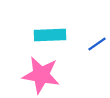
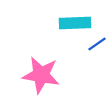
cyan rectangle: moved 25 px right, 12 px up
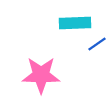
pink star: rotated 9 degrees counterclockwise
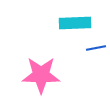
blue line: moved 1 px left, 4 px down; rotated 24 degrees clockwise
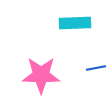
blue line: moved 20 px down
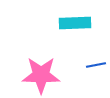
blue line: moved 3 px up
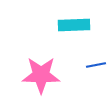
cyan rectangle: moved 1 px left, 2 px down
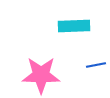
cyan rectangle: moved 1 px down
